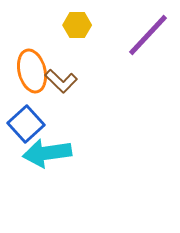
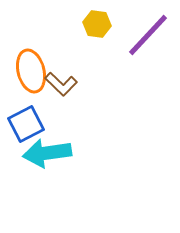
yellow hexagon: moved 20 px right, 1 px up; rotated 8 degrees clockwise
orange ellipse: moved 1 px left
brown L-shape: moved 3 px down
blue square: rotated 15 degrees clockwise
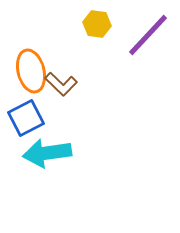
blue square: moved 6 px up
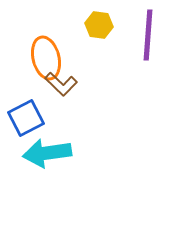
yellow hexagon: moved 2 px right, 1 px down
purple line: rotated 39 degrees counterclockwise
orange ellipse: moved 15 px right, 13 px up
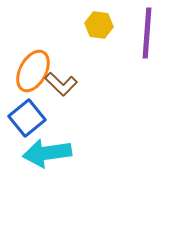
purple line: moved 1 px left, 2 px up
orange ellipse: moved 13 px left, 13 px down; rotated 42 degrees clockwise
blue square: moved 1 px right; rotated 12 degrees counterclockwise
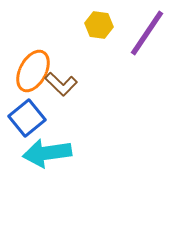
purple line: rotated 30 degrees clockwise
